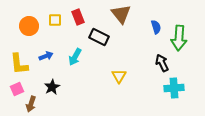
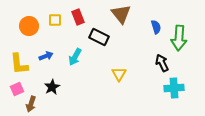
yellow triangle: moved 2 px up
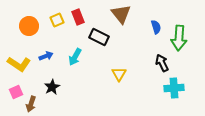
yellow square: moved 2 px right; rotated 24 degrees counterclockwise
yellow L-shape: rotated 50 degrees counterclockwise
pink square: moved 1 px left, 3 px down
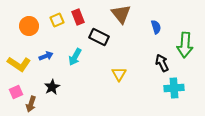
green arrow: moved 6 px right, 7 px down
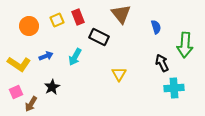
brown arrow: rotated 14 degrees clockwise
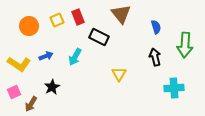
black arrow: moved 7 px left, 6 px up; rotated 12 degrees clockwise
pink square: moved 2 px left
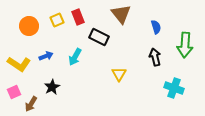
cyan cross: rotated 24 degrees clockwise
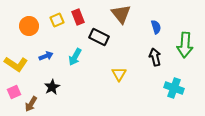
yellow L-shape: moved 3 px left
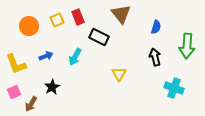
blue semicircle: rotated 32 degrees clockwise
green arrow: moved 2 px right, 1 px down
yellow L-shape: rotated 35 degrees clockwise
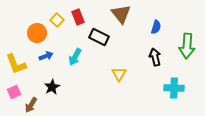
yellow square: rotated 24 degrees counterclockwise
orange circle: moved 8 px right, 7 px down
cyan cross: rotated 18 degrees counterclockwise
brown arrow: moved 1 px down
